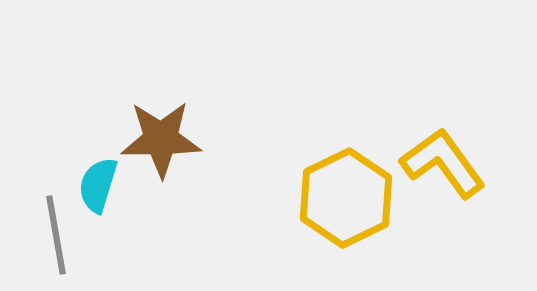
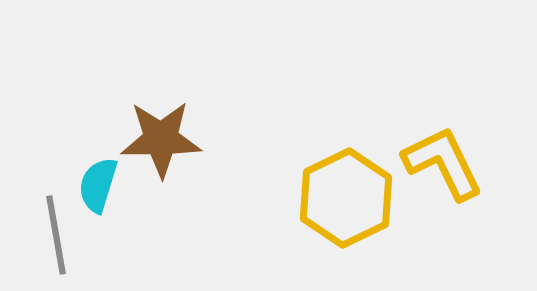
yellow L-shape: rotated 10 degrees clockwise
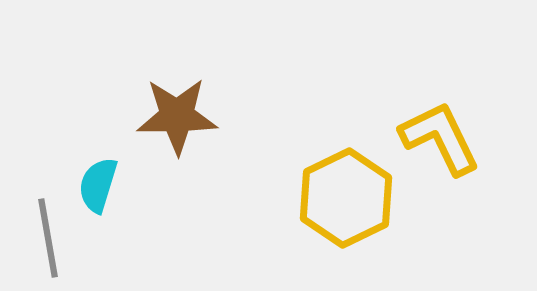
brown star: moved 16 px right, 23 px up
yellow L-shape: moved 3 px left, 25 px up
gray line: moved 8 px left, 3 px down
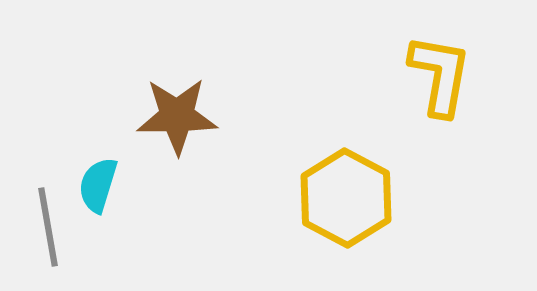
yellow L-shape: moved 63 px up; rotated 36 degrees clockwise
yellow hexagon: rotated 6 degrees counterclockwise
gray line: moved 11 px up
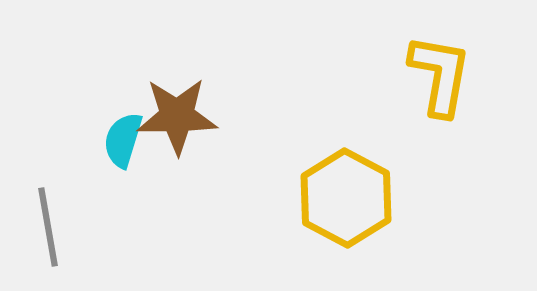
cyan semicircle: moved 25 px right, 45 px up
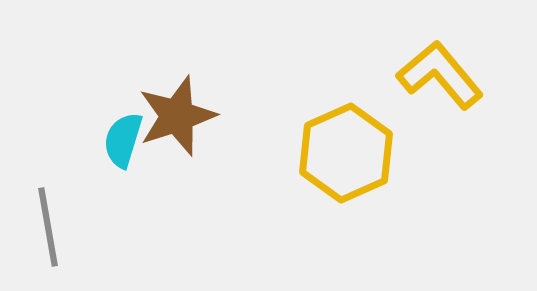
yellow L-shape: rotated 50 degrees counterclockwise
brown star: rotated 18 degrees counterclockwise
yellow hexagon: moved 45 px up; rotated 8 degrees clockwise
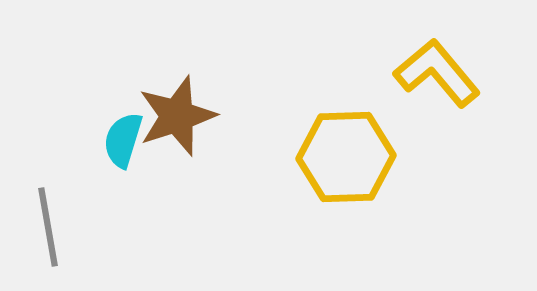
yellow L-shape: moved 3 px left, 2 px up
yellow hexagon: moved 4 px down; rotated 22 degrees clockwise
